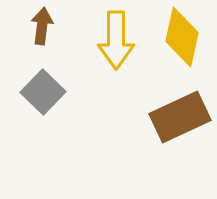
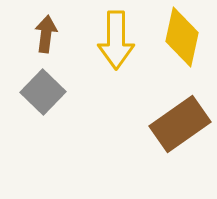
brown arrow: moved 4 px right, 8 px down
brown rectangle: moved 7 px down; rotated 10 degrees counterclockwise
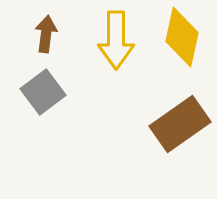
gray square: rotated 9 degrees clockwise
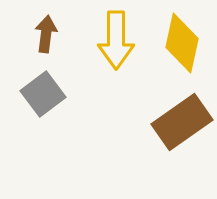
yellow diamond: moved 6 px down
gray square: moved 2 px down
brown rectangle: moved 2 px right, 2 px up
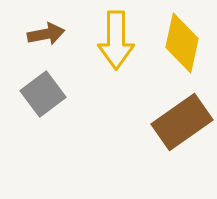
brown arrow: rotated 72 degrees clockwise
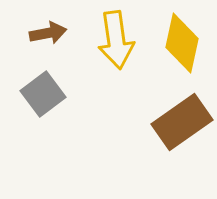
brown arrow: moved 2 px right, 1 px up
yellow arrow: rotated 8 degrees counterclockwise
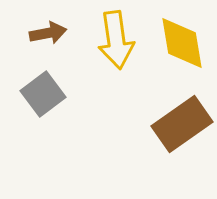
yellow diamond: rotated 22 degrees counterclockwise
brown rectangle: moved 2 px down
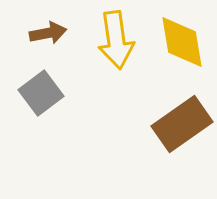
yellow diamond: moved 1 px up
gray square: moved 2 px left, 1 px up
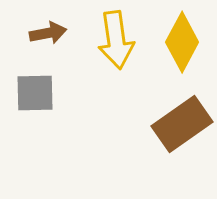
yellow diamond: rotated 38 degrees clockwise
gray square: moved 6 px left; rotated 36 degrees clockwise
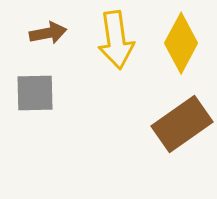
yellow diamond: moved 1 px left, 1 px down
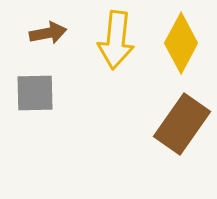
yellow arrow: rotated 14 degrees clockwise
brown rectangle: rotated 20 degrees counterclockwise
